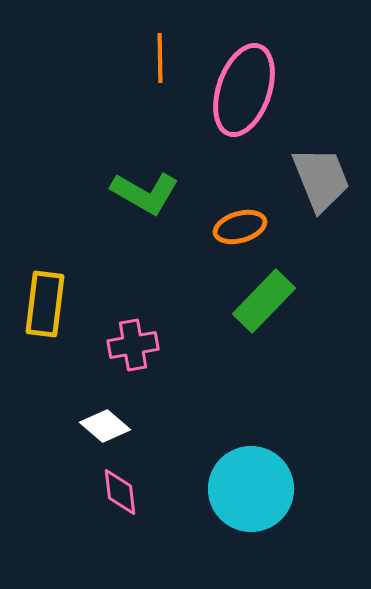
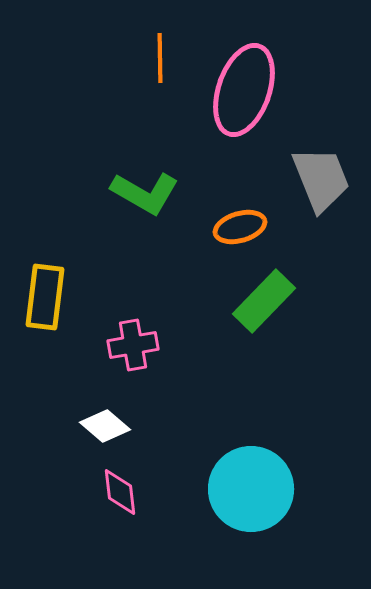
yellow rectangle: moved 7 px up
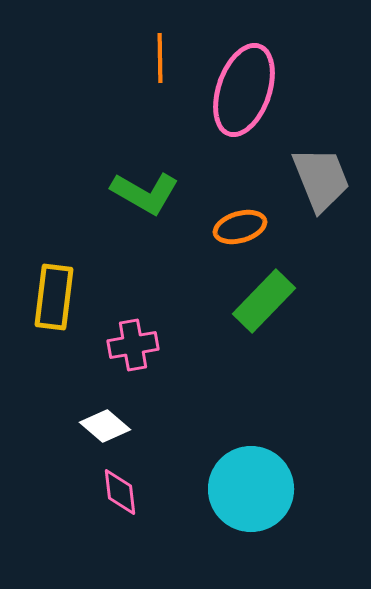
yellow rectangle: moved 9 px right
